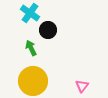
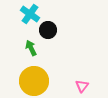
cyan cross: moved 1 px down
yellow circle: moved 1 px right
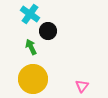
black circle: moved 1 px down
green arrow: moved 1 px up
yellow circle: moved 1 px left, 2 px up
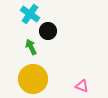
pink triangle: rotated 48 degrees counterclockwise
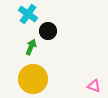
cyan cross: moved 2 px left
green arrow: rotated 49 degrees clockwise
pink triangle: moved 12 px right
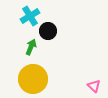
cyan cross: moved 2 px right, 2 px down; rotated 24 degrees clockwise
pink triangle: rotated 24 degrees clockwise
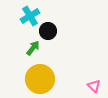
green arrow: moved 2 px right, 1 px down; rotated 14 degrees clockwise
yellow circle: moved 7 px right
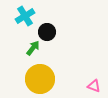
cyan cross: moved 5 px left
black circle: moved 1 px left, 1 px down
pink triangle: rotated 24 degrees counterclockwise
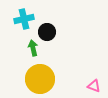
cyan cross: moved 1 px left, 3 px down; rotated 18 degrees clockwise
green arrow: rotated 49 degrees counterclockwise
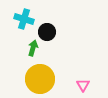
cyan cross: rotated 30 degrees clockwise
green arrow: rotated 28 degrees clockwise
pink triangle: moved 11 px left, 1 px up; rotated 40 degrees clockwise
